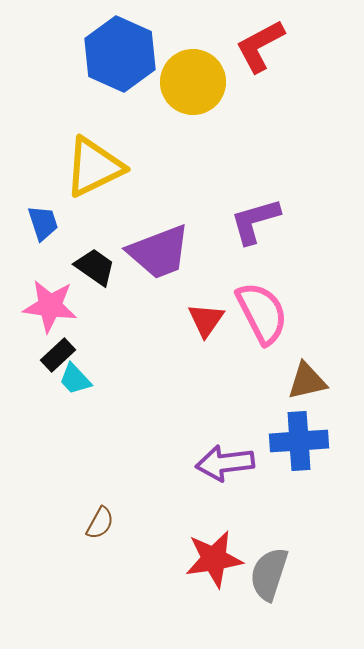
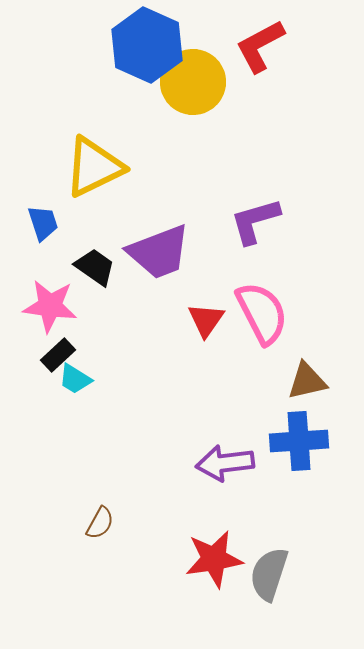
blue hexagon: moved 27 px right, 9 px up
cyan trapezoid: rotated 15 degrees counterclockwise
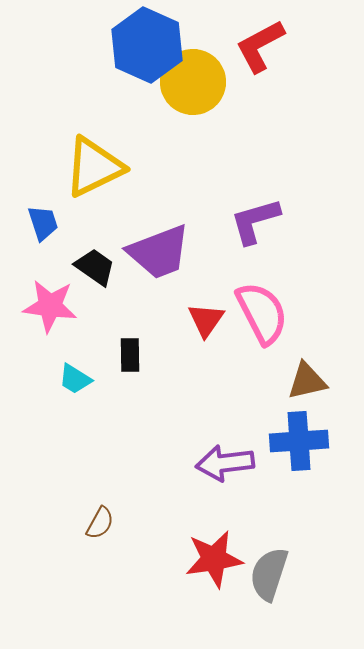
black rectangle: moved 72 px right; rotated 48 degrees counterclockwise
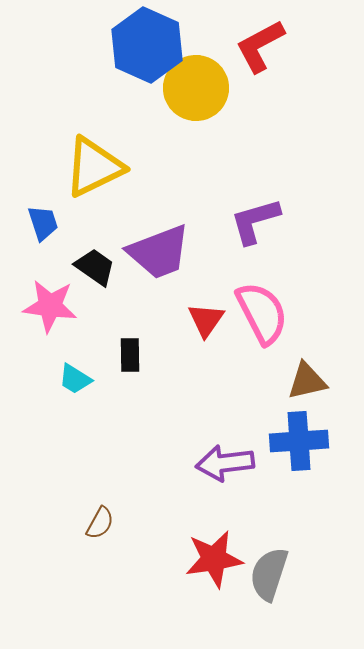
yellow circle: moved 3 px right, 6 px down
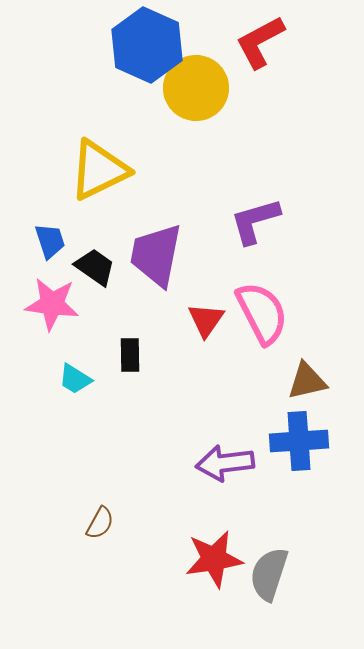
red L-shape: moved 4 px up
yellow triangle: moved 5 px right, 3 px down
blue trapezoid: moved 7 px right, 18 px down
purple trapezoid: moved 3 px left, 3 px down; rotated 122 degrees clockwise
pink star: moved 2 px right, 2 px up
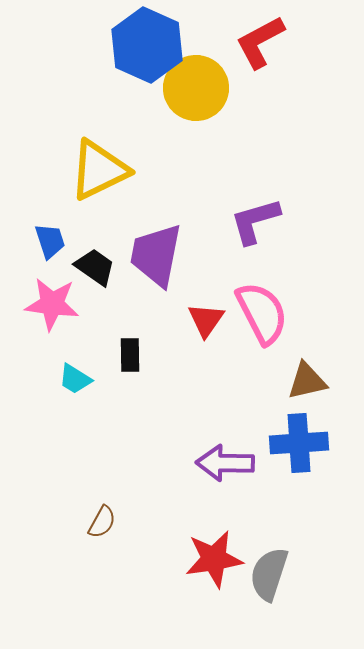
blue cross: moved 2 px down
purple arrow: rotated 8 degrees clockwise
brown semicircle: moved 2 px right, 1 px up
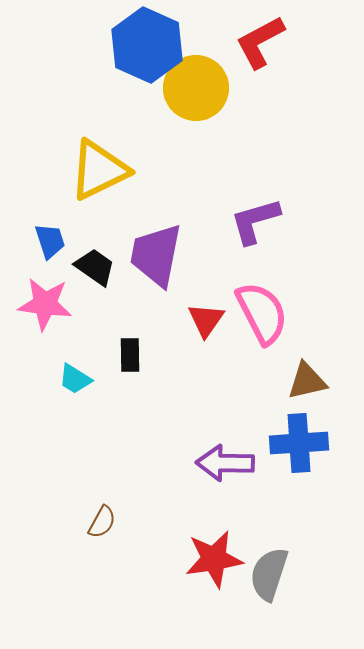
pink star: moved 7 px left
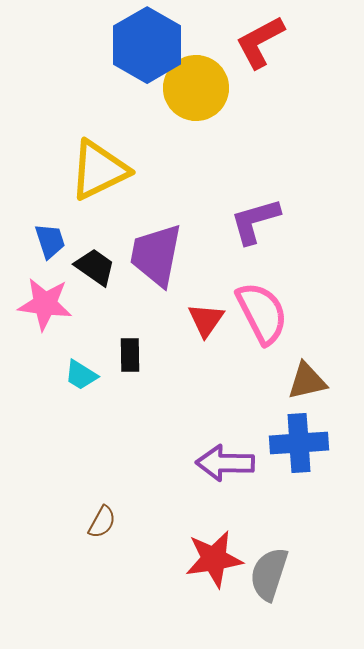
blue hexagon: rotated 6 degrees clockwise
cyan trapezoid: moved 6 px right, 4 px up
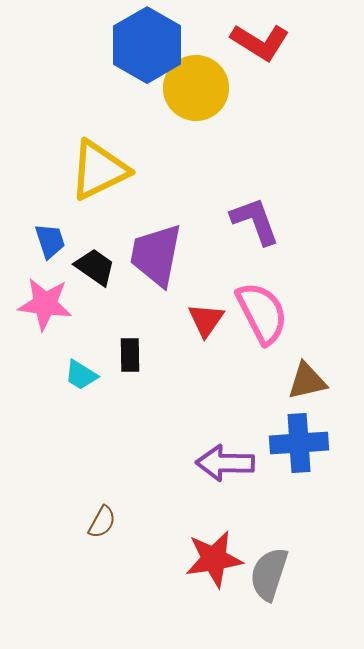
red L-shape: rotated 120 degrees counterclockwise
purple L-shape: rotated 86 degrees clockwise
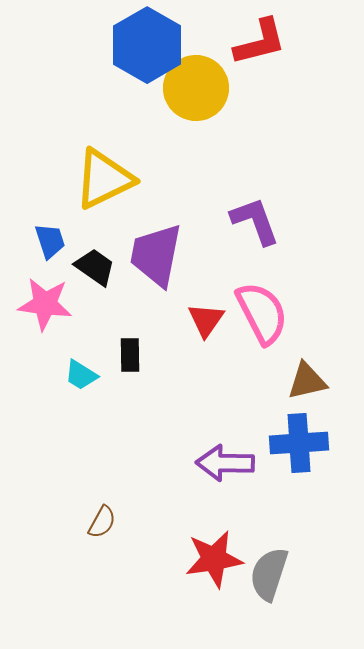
red L-shape: rotated 46 degrees counterclockwise
yellow triangle: moved 5 px right, 9 px down
